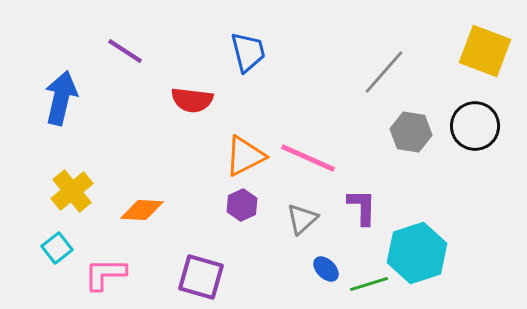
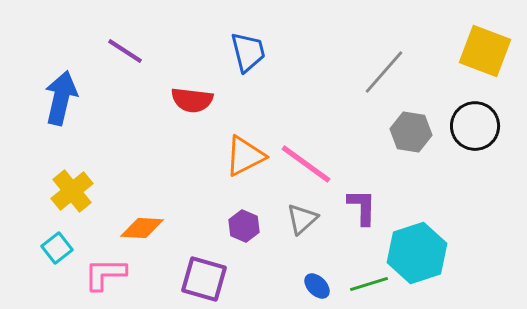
pink line: moved 2 px left, 6 px down; rotated 12 degrees clockwise
purple hexagon: moved 2 px right, 21 px down; rotated 12 degrees counterclockwise
orange diamond: moved 18 px down
blue ellipse: moved 9 px left, 17 px down
purple square: moved 3 px right, 2 px down
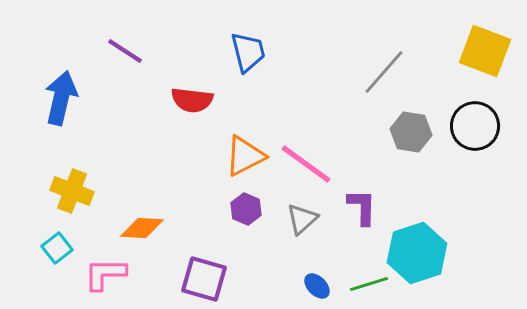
yellow cross: rotated 30 degrees counterclockwise
purple hexagon: moved 2 px right, 17 px up
